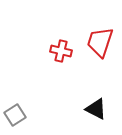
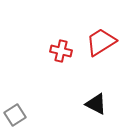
red trapezoid: moved 1 px right; rotated 40 degrees clockwise
black triangle: moved 5 px up
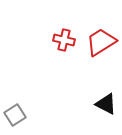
red cross: moved 3 px right, 11 px up
black triangle: moved 10 px right
